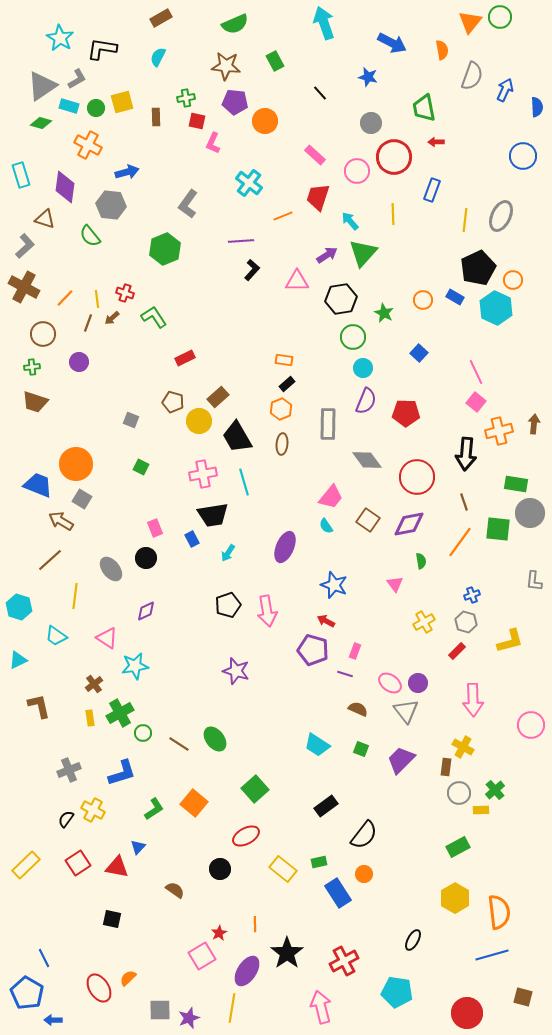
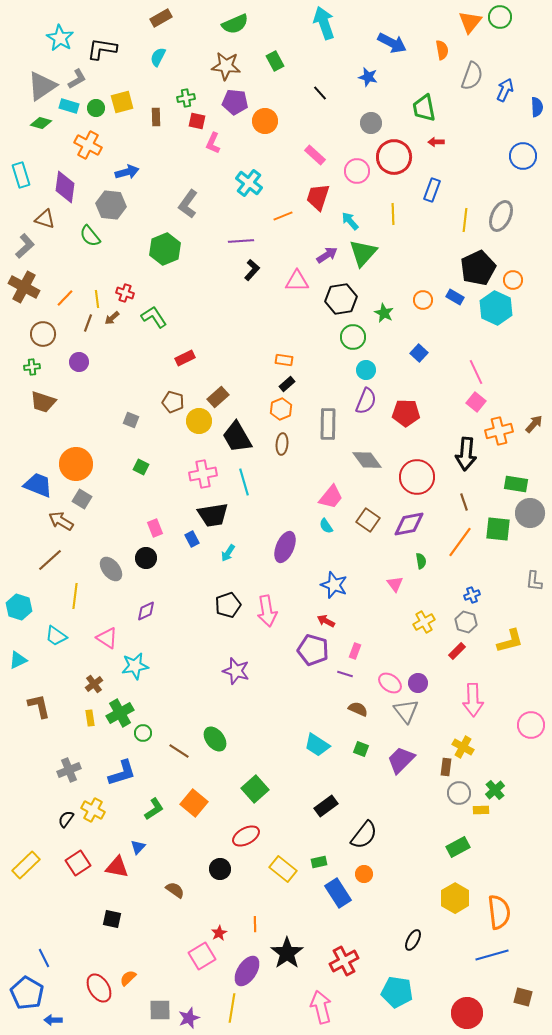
cyan circle at (363, 368): moved 3 px right, 2 px down
brown trapezoid at (35, 402): moved 8 px right
brown arrow at (534, 424): rotated 36 degrees clockwise
brown line at (179, 744): moved 7 px down
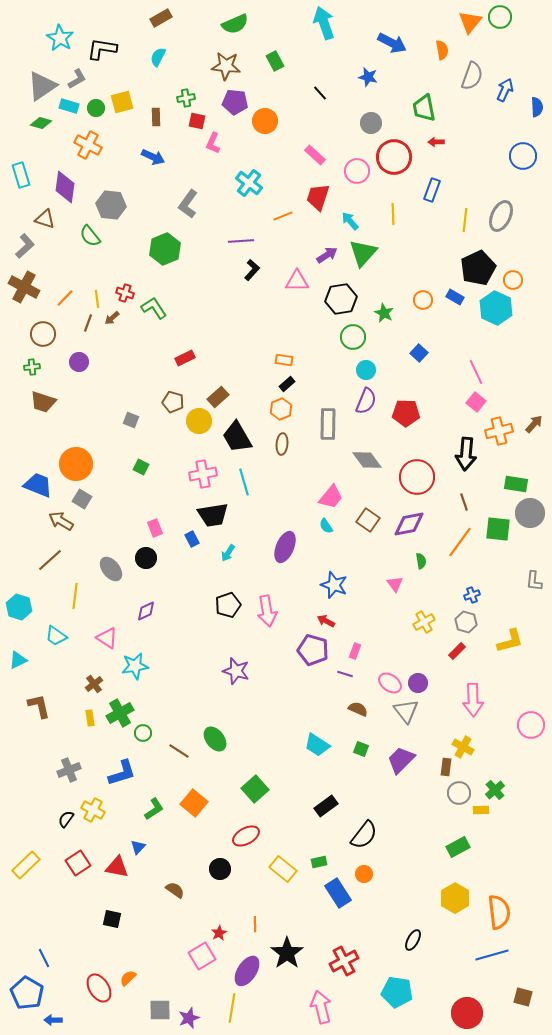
blue arrow at (127, 172): moved 26 px right, 15 px up; rotated 40 degrees clockwise
green L-shape at (154, 317): moved 9 px up
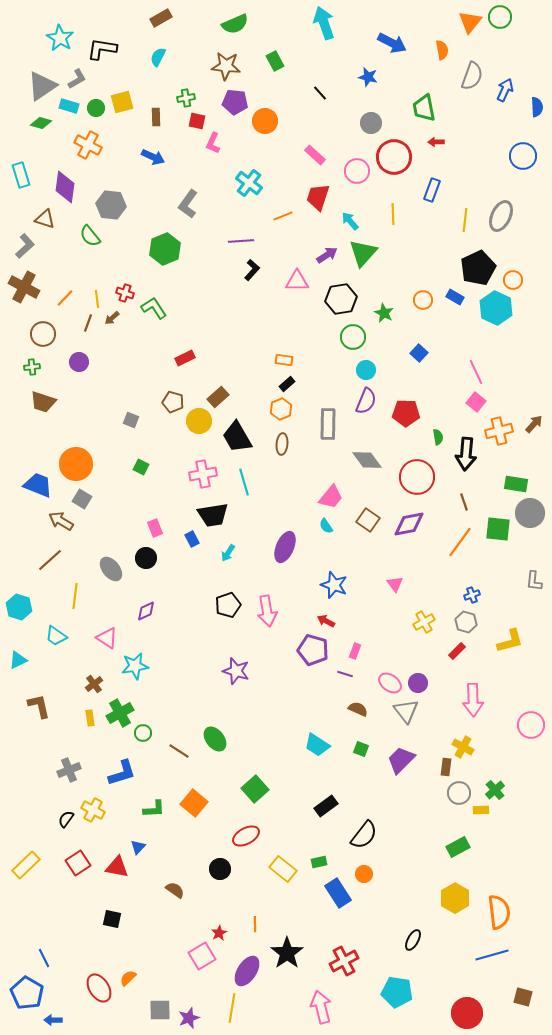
green semicircle at (421, 561): moved 17 px right, 124 px up
green L-shape at (154, 809): rotated 30 degrees clockwise
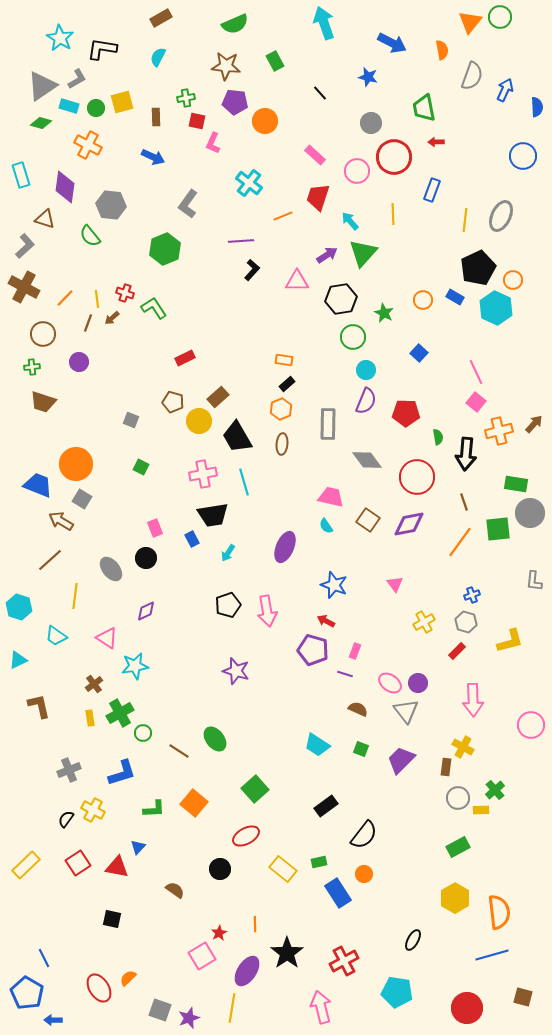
pink trapezoid at (331, 497): rotated 116 degrees counterclockwise
green square at (498, 529): rotated 12 degrees counterclockwise
gray circle at (459, 793): moved 1 px left, 5 px down
gray square at (160, 1010): rotated 20 degrees clockwise
red circle at (467, 1013): moved 5 px up
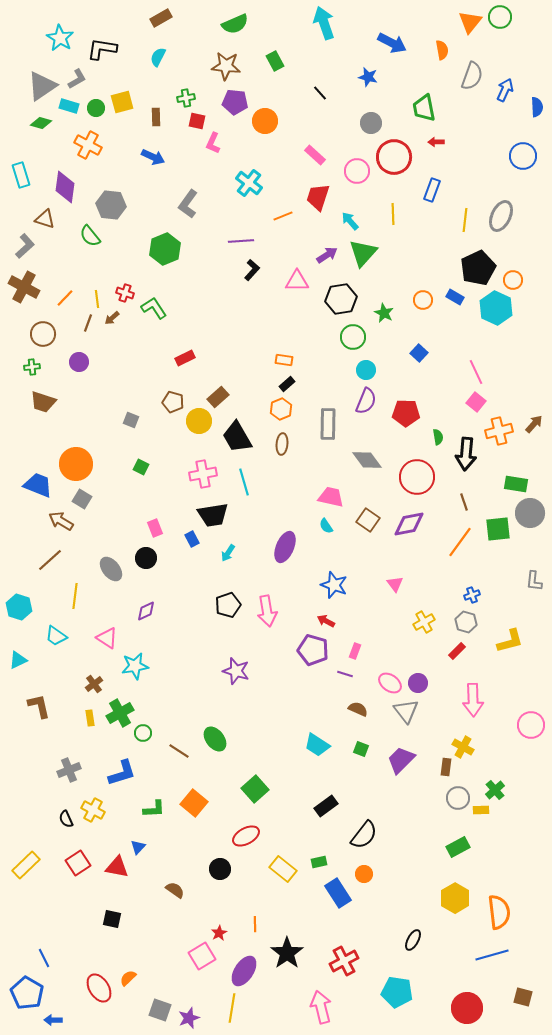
black semicircle at (66, 819): rotated 60 degrees counterclockwise
purple ellipse at (247, 971): moved 3 px left
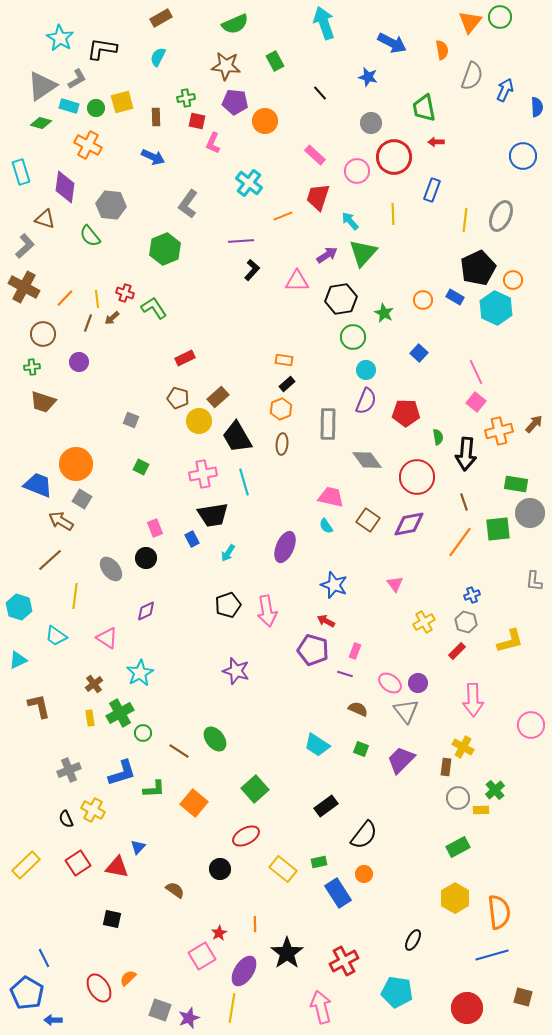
cyan rectangle at (21, 175): moved 3 px up
brown pentagon at (173, 402): moved 5 px right, 4 px up
cyan star at (135, 666): moved 5 px right, 7 px down; rotated 20 degrees counterclockwise
green L-shape at (154, 809): moved 20 px up
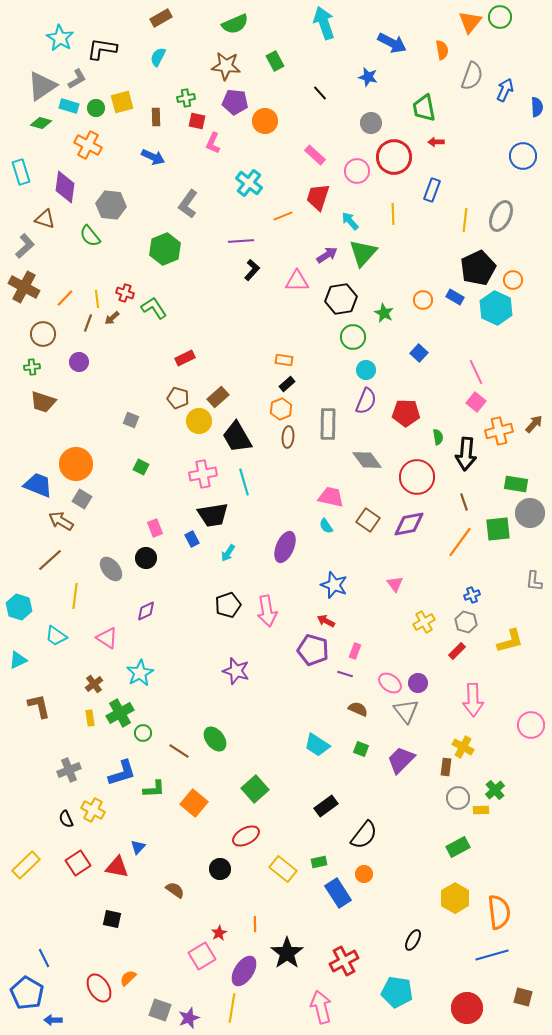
brown ellipse at (282, 444): moved 6 px right, 7 px up
